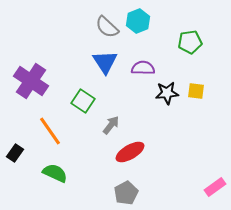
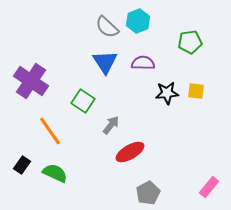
purple semicircle: moved 5 px up
black rectangle: moved 7 px right, 12 px down
pink rectangle: moved 6 px left; rotated 15 degrees counterclockwise
gray pentagon: moved 22 px right
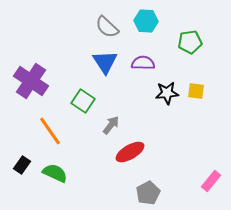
cyan hexagon: moved 8 px right; rotated 25 degrees clockwise
pink rectangle: moved 2 px right, 6 px up
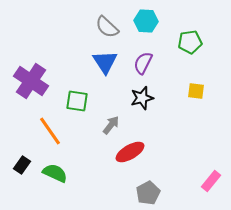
purple semicircle: rotated 65 degrees counterclockwise
black star: moved 25 px left, 5 px down; rotated 10 degrees counterclockwise
green square: moved 6 px left; rotated 25 degrees counterclockwise
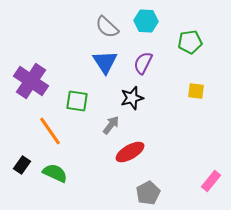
black star: moved 10 px left
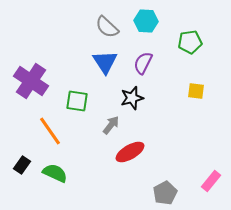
gray pentagon: moved 17 px right
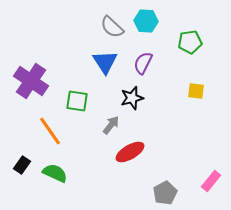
gray semicircle: moved 5 px right
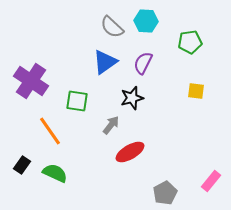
blue triangle: rotated 28 degrees clockwise
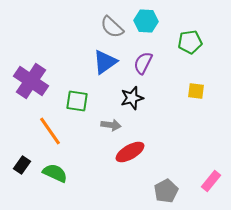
gray arrow: rotated 60 degrees clockwise
gray pentagon: moved 1 px right, 2 px up
